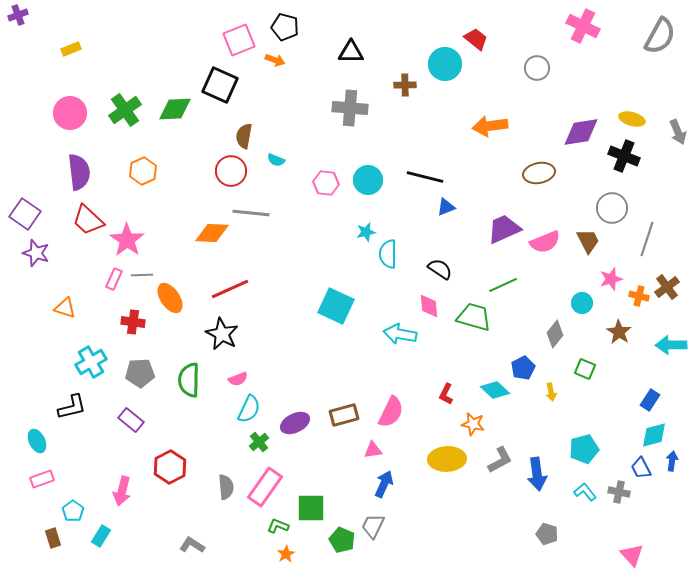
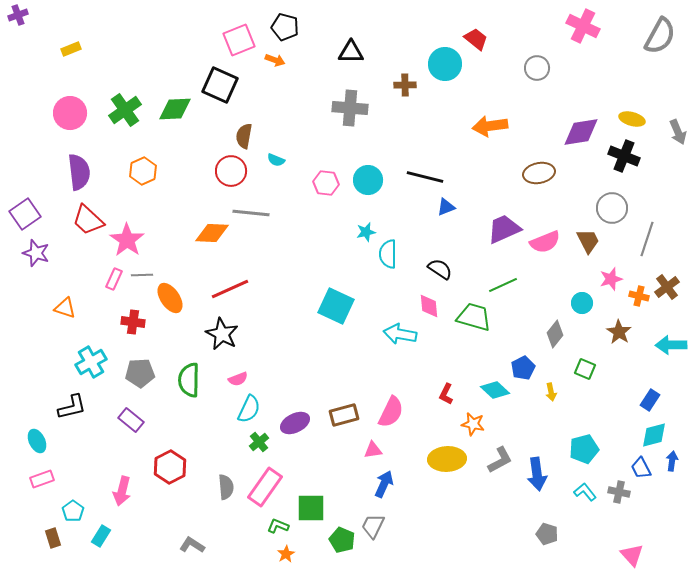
purple square at (25, 214): rotated 20 degrees clockwise
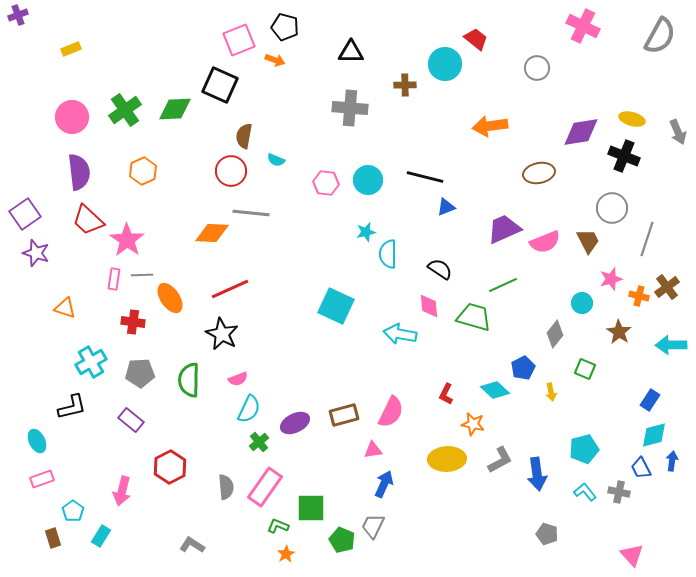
pink circle at (70, 113): moved 2 px right, 4 px down
pink rectangle at (114, 279): rotated 15 degrees counterclockwise
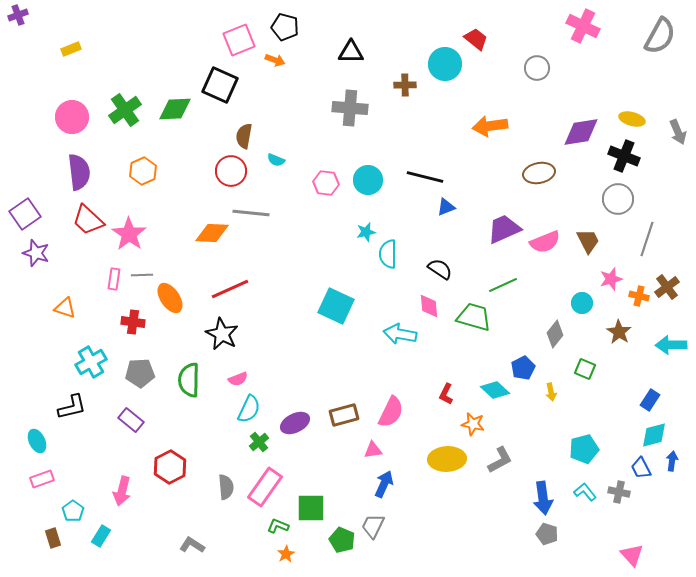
gray circle at (612, 208): moved 6 px right, 9 px up
pink star at (127, 240): moved 2 px right, 6 px up
blue arrow at (537, 474): moved 6 px right, 24 px down
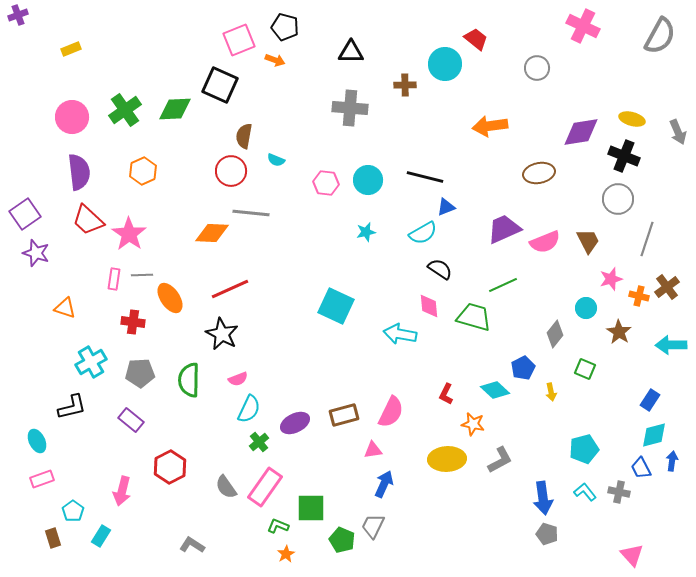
cyan semicircle at (388, 254): moved 35 px right, 21 px up; rotated 120 degrees counterclockwise
cyan circle at (582, 303): moved 4 px right, 5 px down
gray semicircle at (226, 487): rotated 150 degrees clockwise
